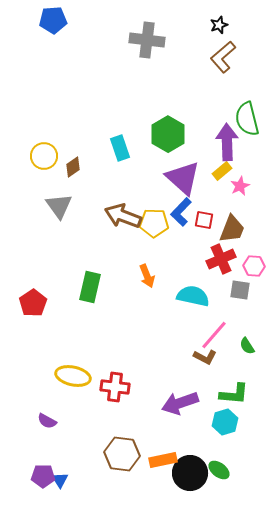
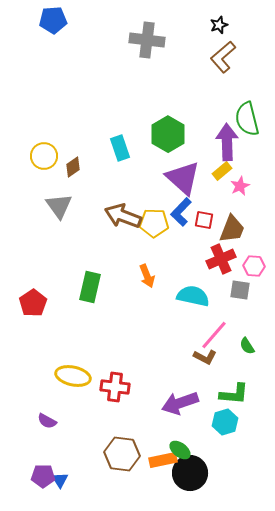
green ellipse at (219, 470): moved 39 px left, 20 px up
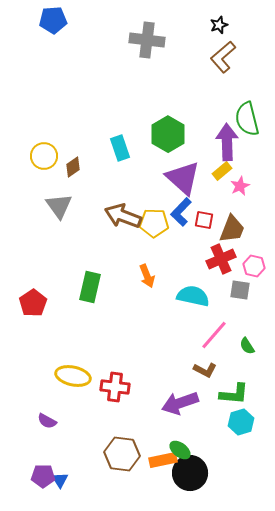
pink hexagon at (254, 266): rotated 10 degrees clockwise
brown L-shape at (205, 357): moved 13 px down
cyan hexagon at (225, 422): moved 16 px right
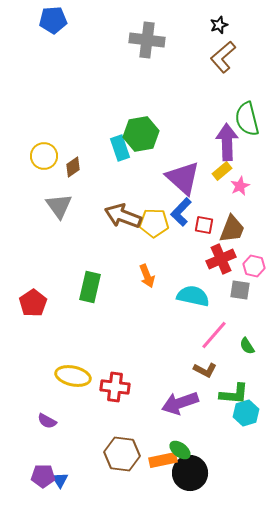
green hexagon at (168, 134): moved 27 px left; rotated 20 degrees clockwise
red square at (204, 220): moved 5 px down
cyan hexagon at (241, 422): moved 5 px right, 9 px up
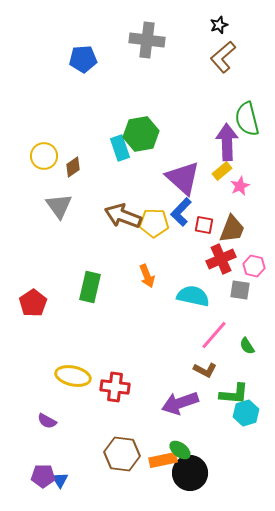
blue pentagon at (53, 20): moved 30 px right, 39 px down
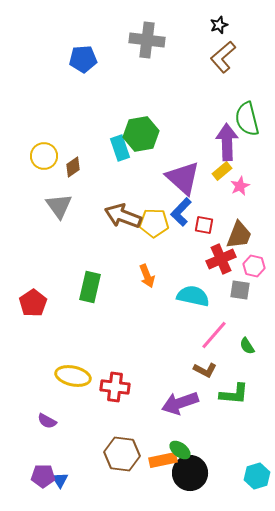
brown trapezoid at (232, 229): moved 7 px right, 6 px down
cyan hexagon at (246, 413): moved 11 px right, 63 px down
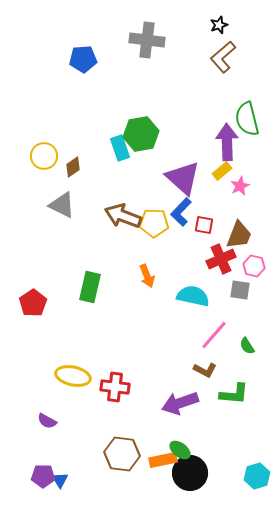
gray triangle at (59, 206): moved 3 px right, 1 px up; rotated 28 degrees counterclockwise
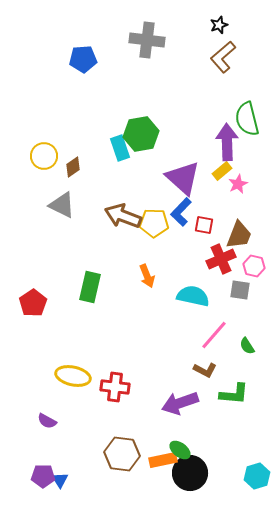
pink star at (240, 186): moved 2 px left, 2 px up
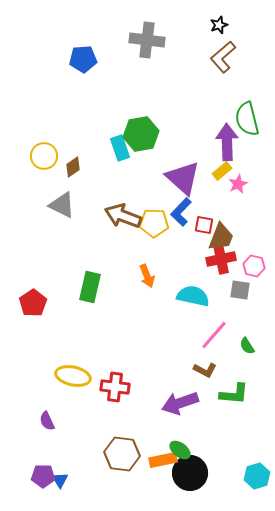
brown trapezoid at (239, 235): moved 18 px left, 2 px down
red cross at (221, 259): rotated 12 degrees clockwise
purple semicircle at (47, 421): rotated 36 degrees clockwise
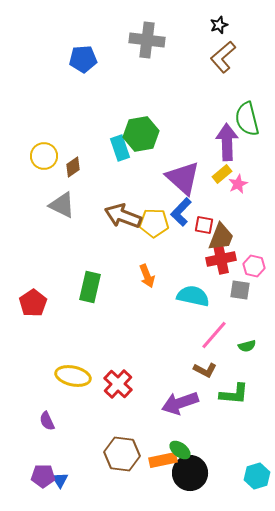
yellow rectangle at (222, 171): moved 3 px down
green semicircle at (247, 346): rotated 72 degrees counterclockwise
red cross at (115, 387): moved 3 px right, 3 px up; rotated 36 degrees clockwise
